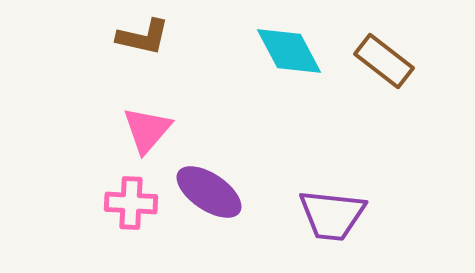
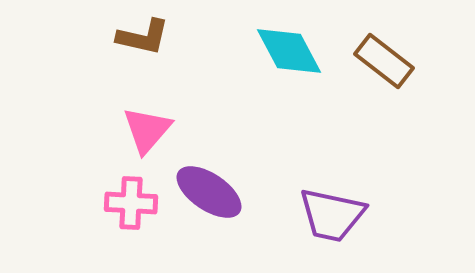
purple trapezoid: rotated 6 degrees clockwise
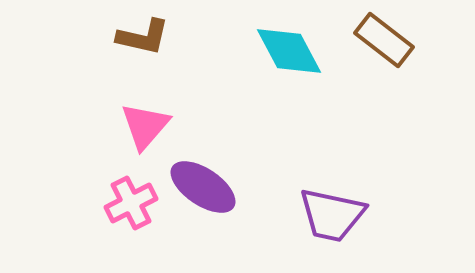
brown rectangle: moved 21 px up
pink triangle: moved 2 px left, 4 px up
purple ellipse: moved 6 px left, 5 px up
pink cross: rotated 30 degrees counterclockwise
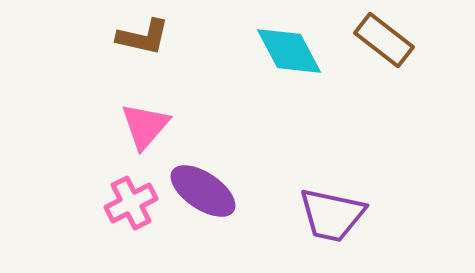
purple ellipse: moved 4 px down
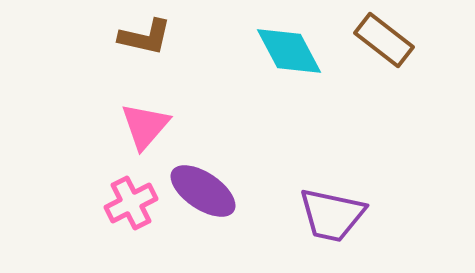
brown L-shape: moved 2 px right
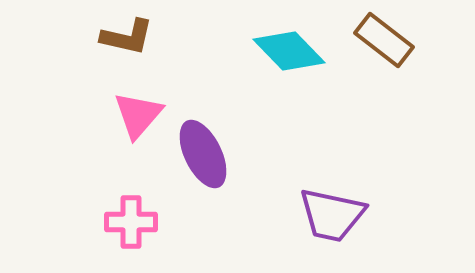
brown L-shape: moved 18 px left
cyan diamond: rotated 16 degrees counterclockwise
pink triangle: moved 7 px left, 11 px up
purple ellipse: moved 37 px up; rotated 30 degrees clockwise
pink cross: moved 19 px down; rotated 27 degrees clockwise
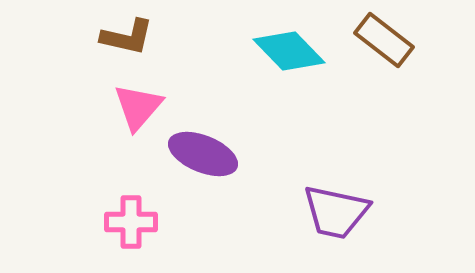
pink triangle: moved 8 px up
purple ellipse: rotated 42 degrees counterclockwise
purple trapezoid: moved 4 px right, 3 px up
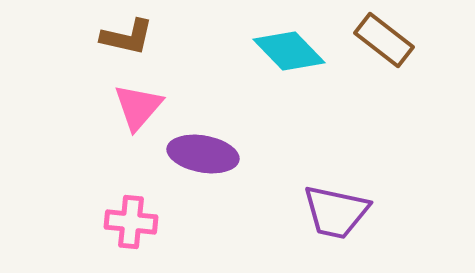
purple ellipse: rotated 12 degrees counterclockwise
pink cross: rotated 6 degrees clockwise
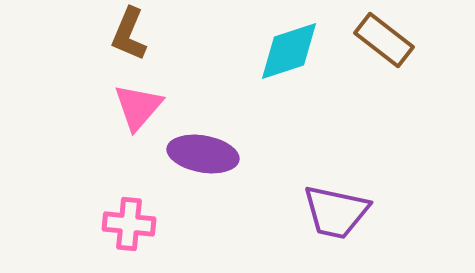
brown L-shape: moved 2 px right, 3 px up; rotated 100 degrees clockwise
cyan diamond: rotated 64 degrees counterclockwise
pink cross: moved 2 px left, 2 px down
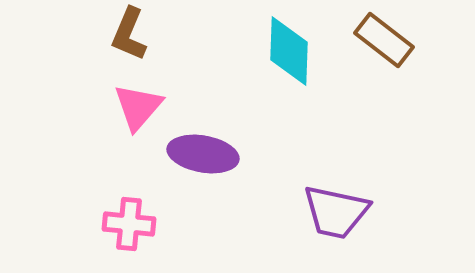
cyan diamond: rotated 70 degrees counterclockwise
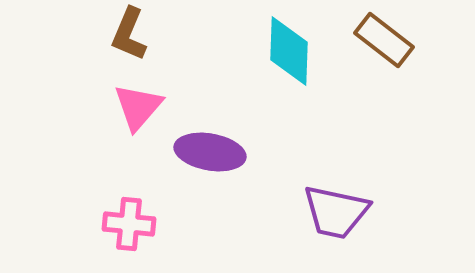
purple ellipse: moved 7 px right, 2 px up
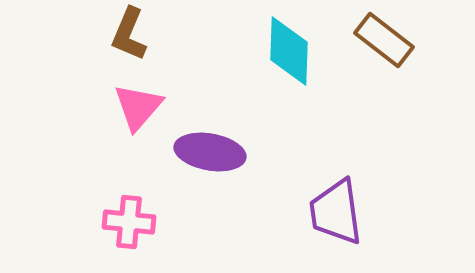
purple trapezoid: rotated 70 degrees clockwise
pink cross: moved 2 px up
